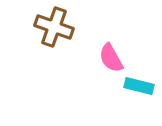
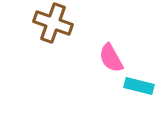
brown cross: moved 1 px left, 4 px up
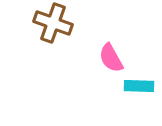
cyan rectangle: rotated 12 degrees counterclockwise
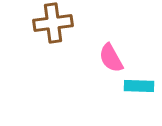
brown cross: rotated 27 degrees counterclockwise
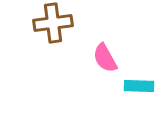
pink semicircle: moved 6 px left
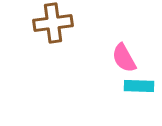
pink semicircle: moved 19 px right
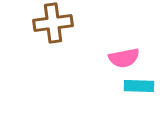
pink semicircle: rotated 72 degrees counterclockwise
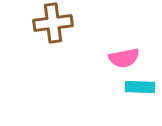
cyan rectangle: moved 1 px right, 1 px down
